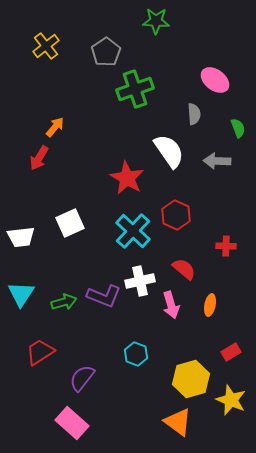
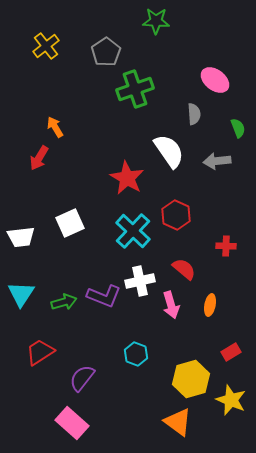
orange arrow: rotated 70 degrees counterclockwise
gray arrow: rotated 8 degrees counterclockwise
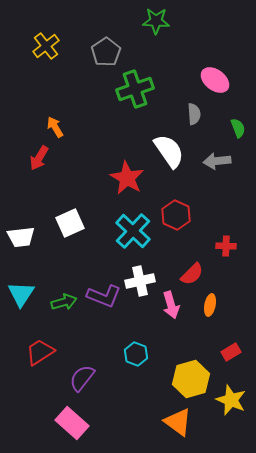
red semicircle: moved 8 px right, 5 px down; rotated 95 degrees clockwise
